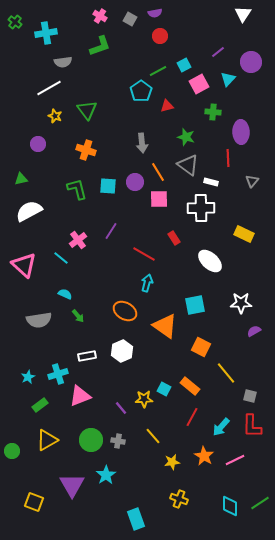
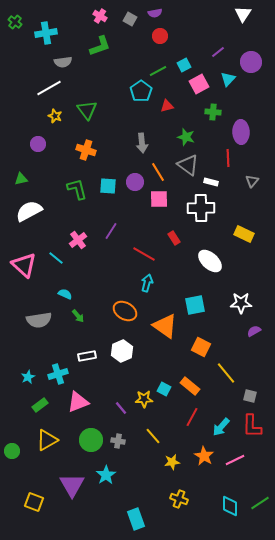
cyan line at (61, 258): moved 5 px left
pink triangle at (80, 396): moved 2 px left, 6 px down
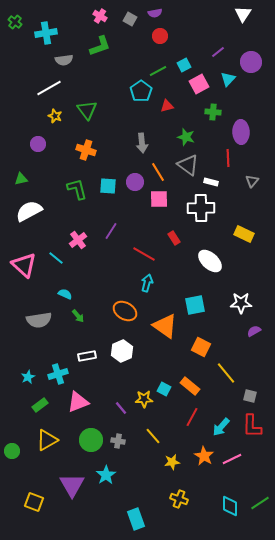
gray semicircle at (63, 62): moved 1 px right, 2 px up
pink line at (235, 460): moved 3 px left, 1 px up
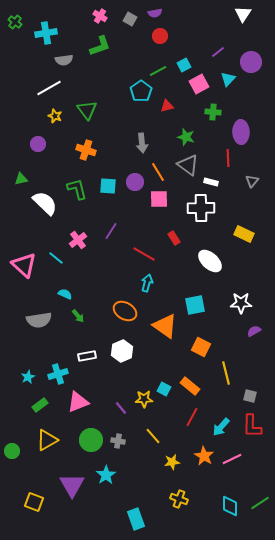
white semicircle at (29, 211): moved 16 px right, 8 px up; rotated 72 degrees clockwise
yellow line at (226, 373): rotated 25 degrees clockwise
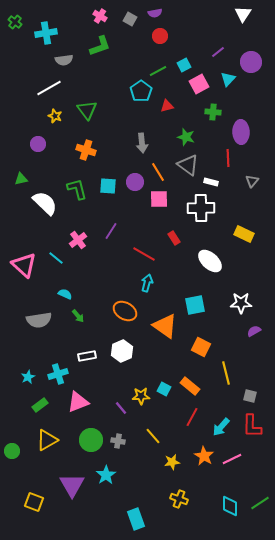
yellow star at (144, 399): moved 3 px left, 3 px up
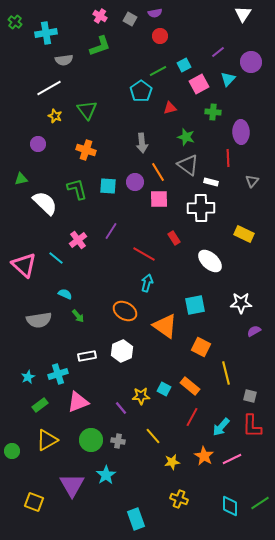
red triangle at (167, 106): moved 3 px right, 2 px down
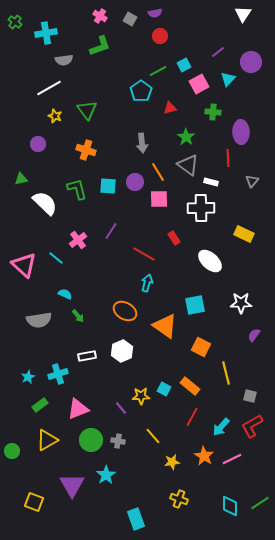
green star at (186, 137): rotated 18 degrees clockwise
purple semicircle at (254, 331): moved 4 px down; rotated 24 degrees counterclockwise
pink triangle at (78, 402): moved 7 px down
red L-shape at (252, 426): rotated 60 degrees clockwise
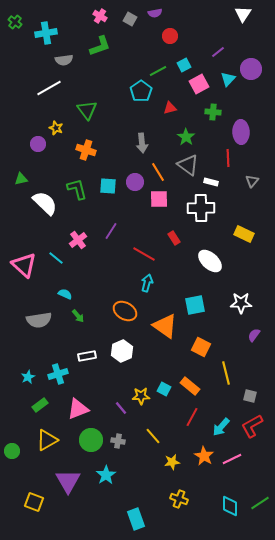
red circle at (160, 36): moved 10 px right
purple circle at (251, 62): moved 7 px down
yellow star at (55, 116): moved 1 px right, 12 px down
purple triangle at (72, 485): moved 4 px left, 4 px up
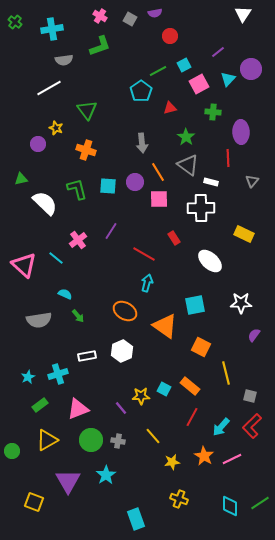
cyan cross at (46, 33): moved 6 px right, 4 px up
red L-shape at (252, 426): rotated 15 degrees counterclockwise
